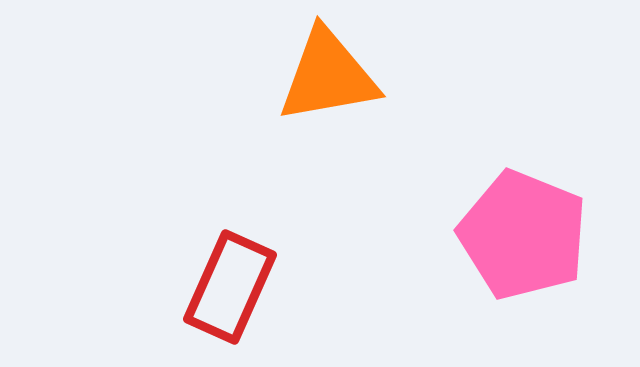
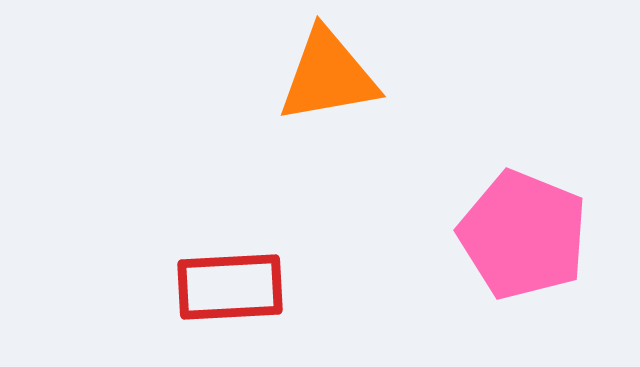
red rectangle: rotated 63 degrees clockwise
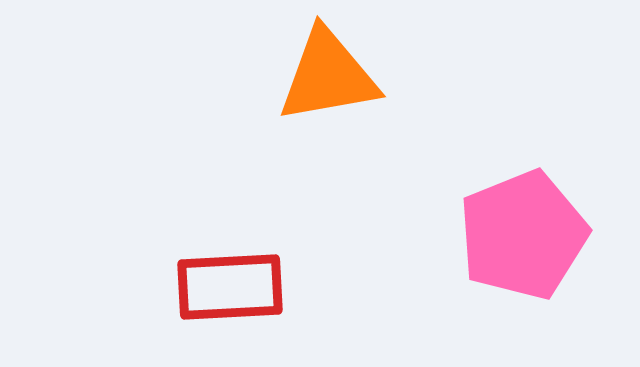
pink pentagon: rotated 28 degrees clockwise
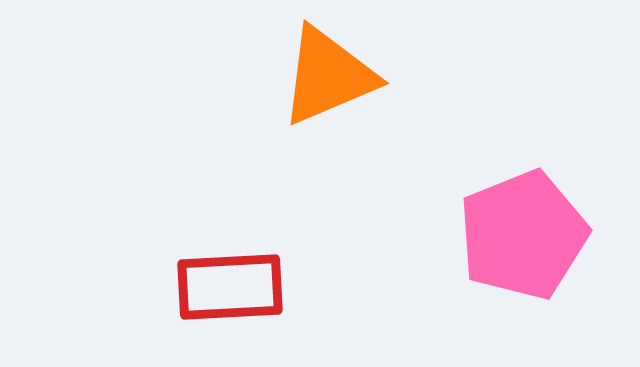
orange triangle: rotated 13 degrees counterclockwise
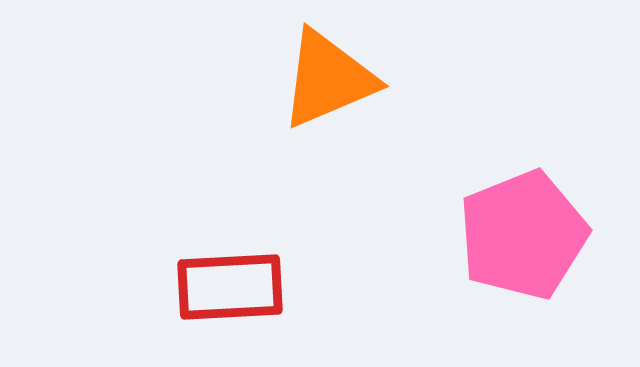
orange triangle: moved 3 px down
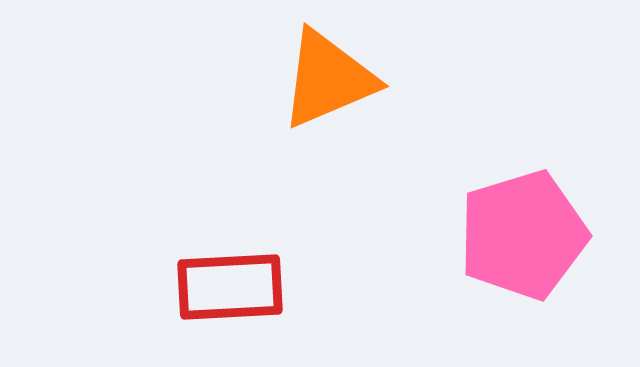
pink pentagon: rotated 5 degrees clockwise
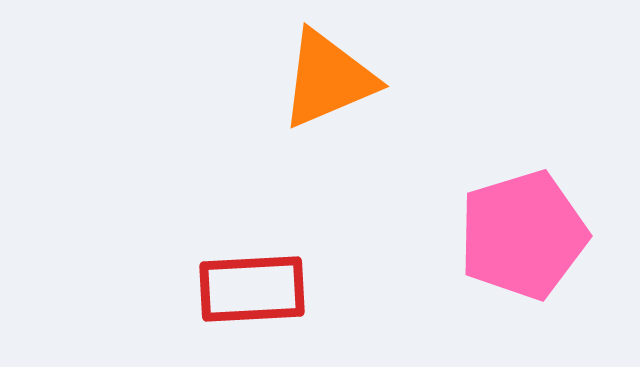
red rectangle: moved 22 px right, 2 px down
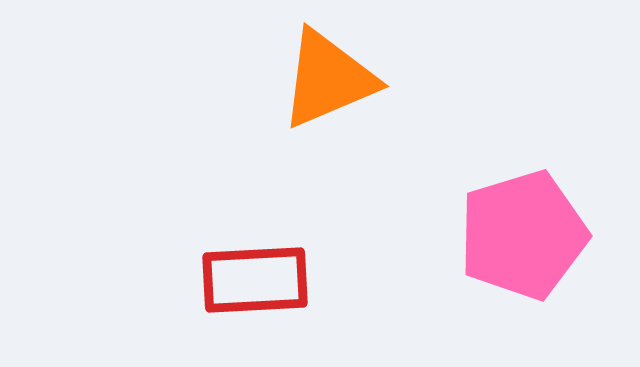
red rectangle: moved 3 px right, 9 px up
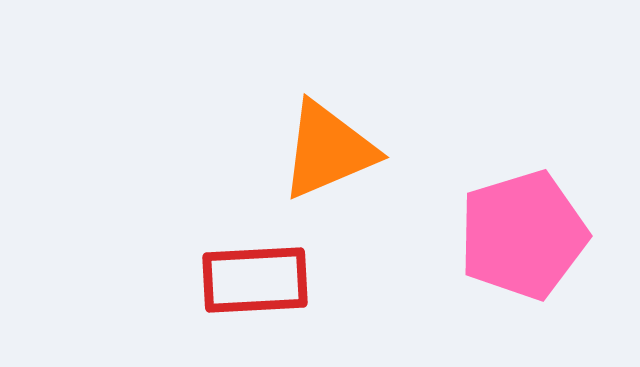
orange triangle: moved 71 px down
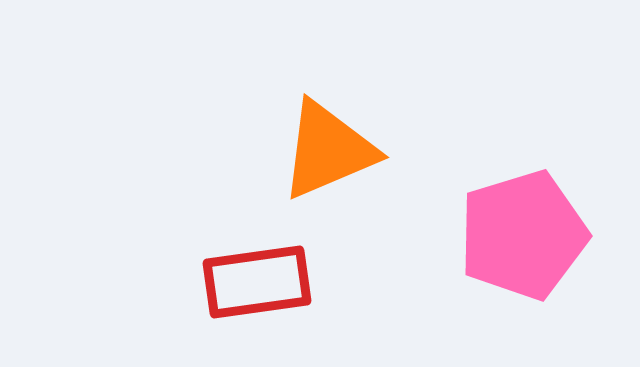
red rectangle: moved 2 px right, 2 px down; rotated 5 degrees counterclockwise
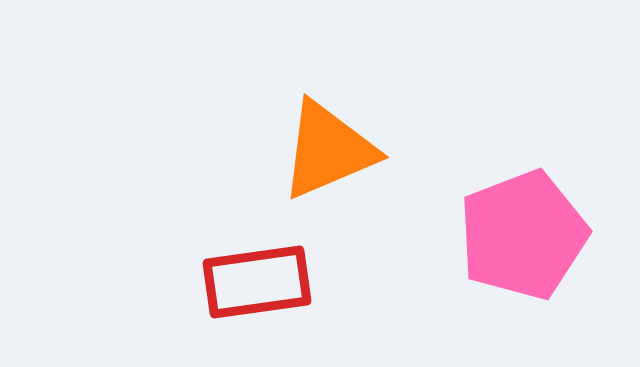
pink pentagon: rotated 4 degrees counterclockwise
